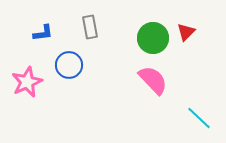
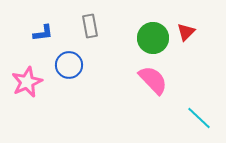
gray rectangle: moved 1 px up
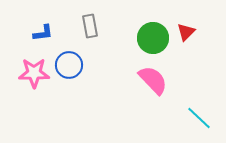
pink star: moved 7 px right, 9 px up; rotated 24 degrees clockwise
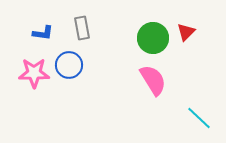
gray rectangle: moved 8 px left, 2 px down
blue L-shape: rotated 15 degrees clockwise
pink semicircle: rotated 12 degrees clockwise
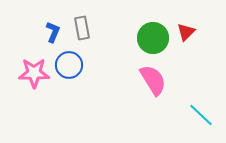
blue L-shape: moved 10 px right, 1 px up; rotated 75 degrees counterclockwise
cyan line: moved 2 px right, 3 px up
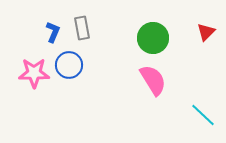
red triangle: moved 20 px right
cyan line: moved 2 px right
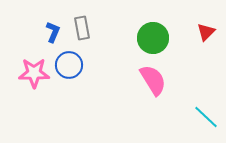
cyan line: moved 3 px right, 2 px down
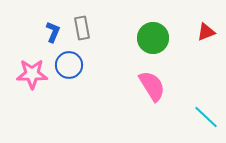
red triangle: rotated 24 degrees clockwise
pink star: moved 2 px left, 1 px down
pink semicircle: moved 1 px left, 6 px down
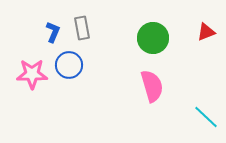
pink semicircle: rotated 16 degrees clockwise
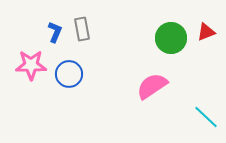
gray rectangle: moved 1 px down
blue L-shape: moved 2 px right
green circle: moved 18 px right
blue circle: moved 9 px down
pink star: moved 1 px left, 9 px up
pink semicircle: rotated 108 degrees counterclockwise
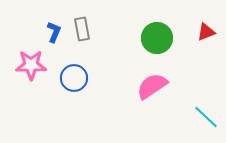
blue L-shape: moved 1 px left
green circle: moved 14 px left
blue circle: moved 5 px right, 4 px down
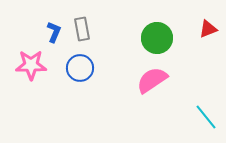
red triangle: moved 2 px right, 3 px up
blue circle: moved 6 px right, 10 px up
pink semicircle: moved 6 px up
cyan line: rotated 8 degrees clockwise
